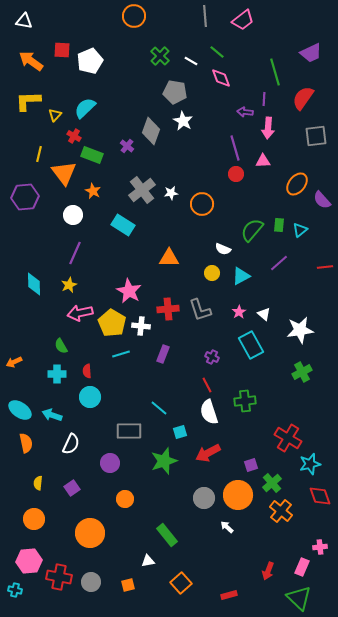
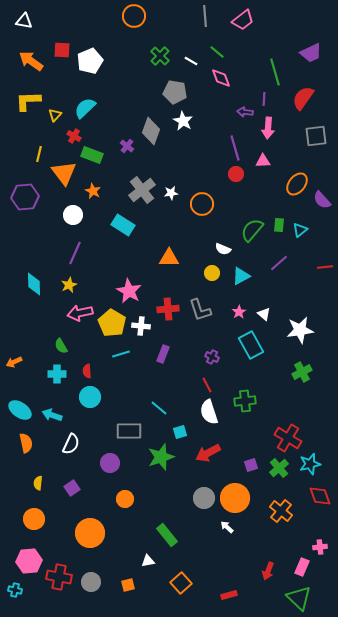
green star at (164, 461): moved 3 px left, 4 px up
green cross at (272, 483): moved 7 px right, 15 px up
orange circle at (238, 495): moved 3 px left, 3 px down
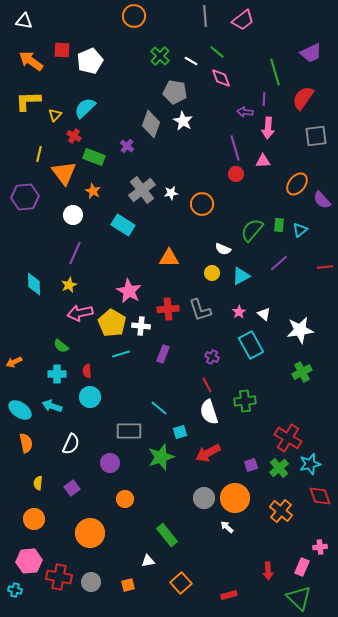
gray diamond at (151, 131): moved 7 px up
green rectangle at (92, 155): moved 2 px right, 2 px down
green semicircle at (61, 346): rotated 21 degrees counterclockwise
cyan arrow at (52, 415): moved 9 px up
red arrow at (268, 571): rotated 24 degrees counterclockwise
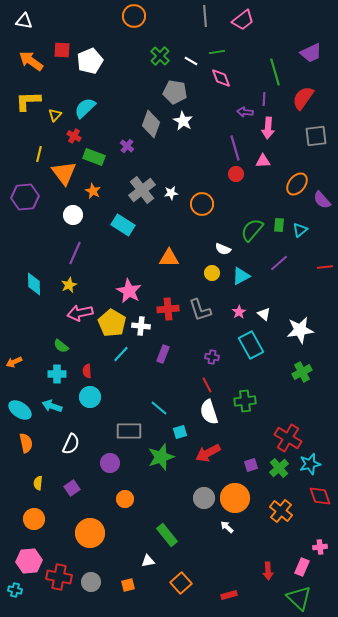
green line at (217, 52): rotated 49 degrees counterclockwise
cyan line at (121, 354): rotated 30 degrees counterclockwise
purple cross at (212, 357): rotated 16 degrees counterclockwise
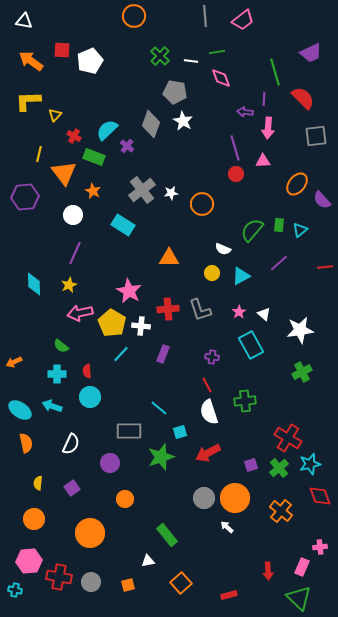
white line at (191, 61): rotated 24 degrees counterclockwise
red semicircle at (303, 98): rotated 100 degrees clockwise
cyan semicircle at (85, 108): moved 22 px right, 22 px down
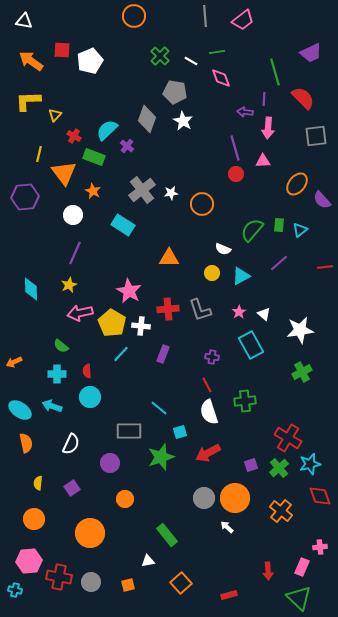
white line at (191, 61): rotated 24 degrees clockwise
gray diamond at (151, 124): moved 4 px left, 5 px up
cyan diamond at (34, 284): moved 3 px left, 5 px down
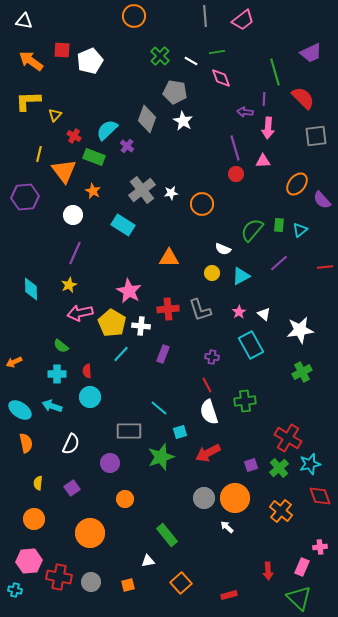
orange triangle at (64, 173): moved 2 px up
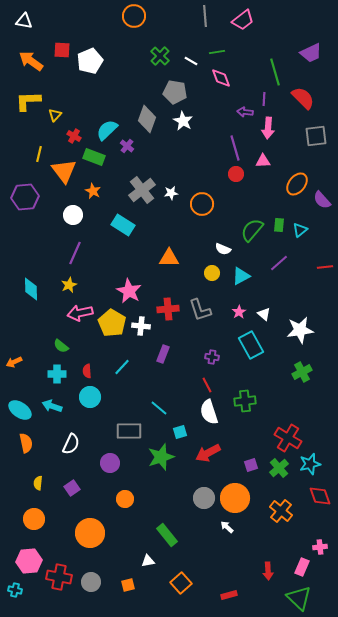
cyan line at (121, 354): moved 1 px right, 13 px down
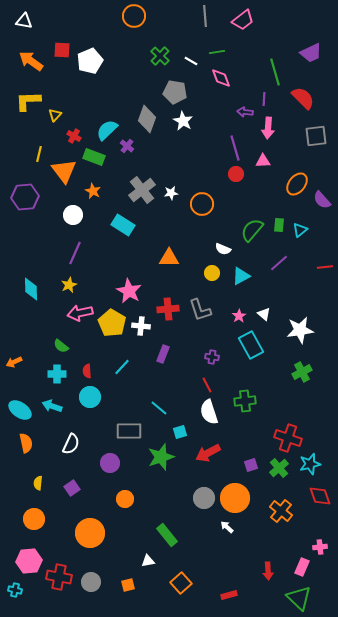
pink star at (239, 312): moved 4 px down
red cross at (288, 438): rotated 12 degrees counterclockwise
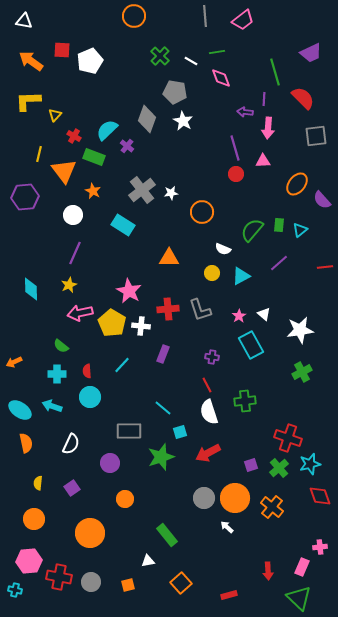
orange circle at (202, 204): moved 8 px down
cyan line at (122, 367): moved 2 px up
cyan line at (159, 408): moved 4 px right
orange cross at (281, 511): moved 9 px left, 4 px up
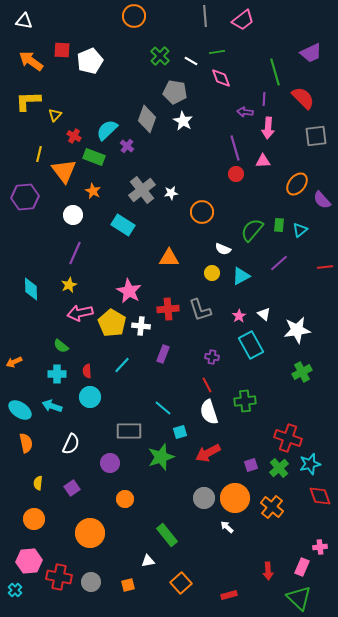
white star at (300, 330): moved 3 px left
cyan cross at (15, 590): rotated 32 degrees clockwise
